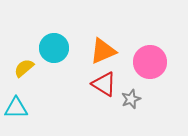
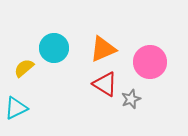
orange triangle: moved 2 px up
red triangle: moved 1 px right
cyan triangle: rotated 25 degrees counterclockwise
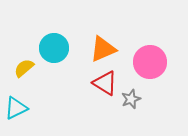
red triangle: moved 1 px up
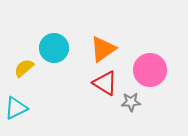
orange triangle: rotated 12 degrees counterclockwise
pink circle: moved 8 px down
gray star: moved 3 px down; rotated 18 degrees clockwise
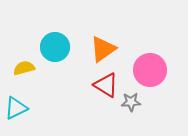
cyan circle: moved 1 px right, 1 px up
yellow semicircle: rotated 25 degrees clockwise
red triangle: moved 1 px right, 2 px down
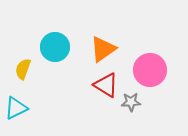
yellow semicircle: moved 1 px left, 1 px down; rotated 55 degrees counterclockwise
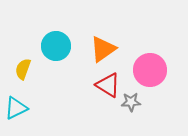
cyan circle: moved 1 px right, 1 px up
red triangle: moved 2 px right
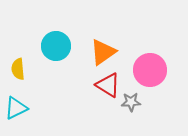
orange triangle: moved 3 px down
yellow semicircle: moved 5 px left; rotated 25 degrees counterclockwise
